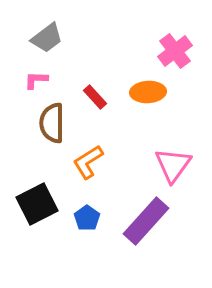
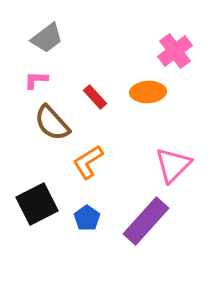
brown semicircle: rotated 42 degrees counterclockwise
pink triangle: rotated 9 degrees clockwise
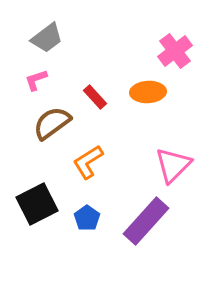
pink L-shape: rotated 20 degrees counterclockwise
brown semicircle: rotated 96 degrees clockwise
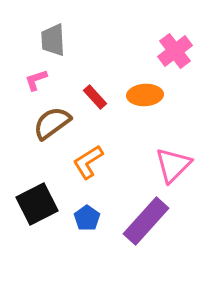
gray trapezoid: moved 6 px right, 2 px down; rotated 124 degrees clockwise
orange ellipse: moved 3 px left, 3 px down
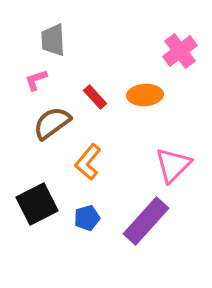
pink cross: moved 5 px right
orange L-shape: rotated 18 degrees counterclockwise
blue pentagon: rotated 20 degrees clockwise
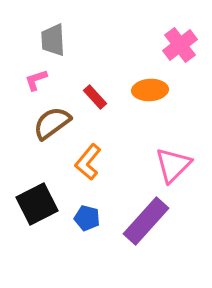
pink cross: moved 6 px up
orange ellipse: moved 5 px right, 5 px up
blue pentagon: rotated 30 degrees clockwise
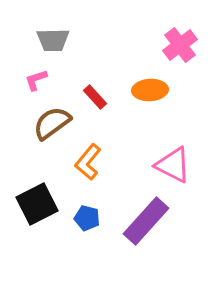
gray trapezoid: rotated 88 degrees counterclockwise
pink triangle: rotated 48 degrees counterclockwise
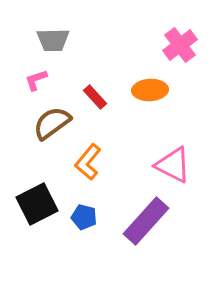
blue pentagon: moved 3 px left, 1 px up
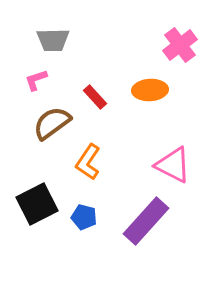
orange L-shape: rotated 6 degrees counterclockwise
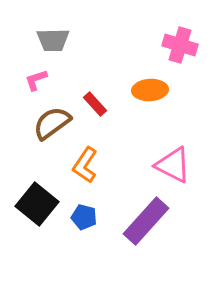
pink cross: rotated 36 degrees counterclockwise
red rectangle: moved 7 px down
orange L-shape: moved 3 px left, 3 px down
black square: rotated 24 degrees counterclockwise
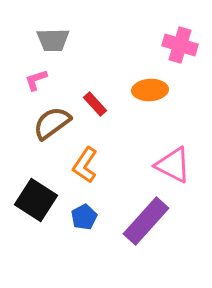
black square: moved 1 px left, 4 px up; rotated 6 degrees counterclockwise
blue pentagon: rotated 30 degrees clockwise
